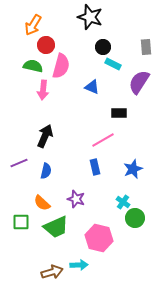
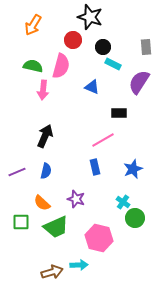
red circle: moved 27 px right, 5 px up
purple line: moved 2 px left, 9 px down
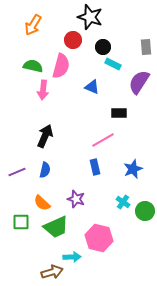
blue semicircle: moved 1 px left, 1 px up
green circle: moved 10 px right, 7 px up
cyan arrow: moved 7 px left, 8 px up
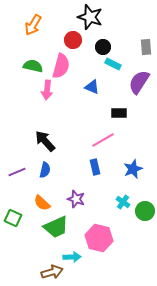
pink arrow: moved 4 px right
black arrow: moved 5 px down; rotated 65 degrees counterclockwise
green square: moved 8 px left, 4 px up; rotated 24 degrees clockwise
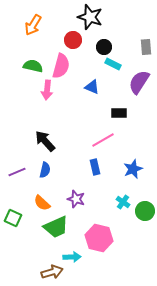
black circle: moved 1 px right
